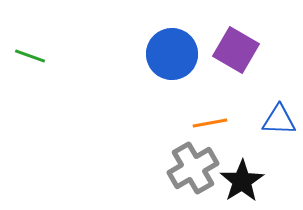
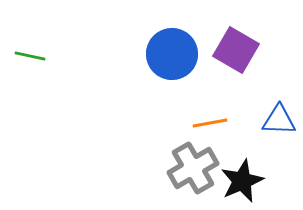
green line: rotated 8 degrees counterclockwise
black star: rotated 9 degrees clockwise
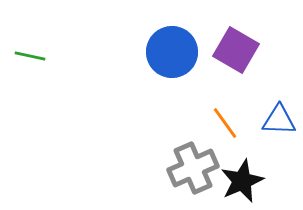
blue circle: moved 2 px up
orange line: moved 15 px right; rotated 64 degrees clockwise
gray cross: rotated 6 degrees clockwise
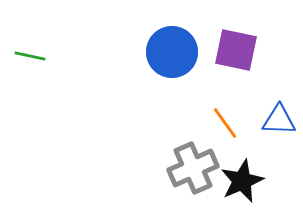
purple square: rotated 18 degrees counterclockwise
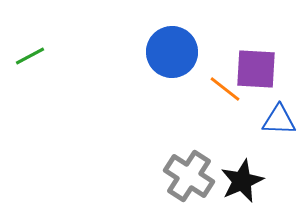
purple square: moved 20 px right, 19 px down; rotated 9 degrees counterclockwise
green line: rotated 40 degrees counterclockwise
orange line: moved 34 px up; rotated 16 degrees counterclockwise
gray cross: moved 4 px left, 8 px down; rotated 33 degrees counterclockwise
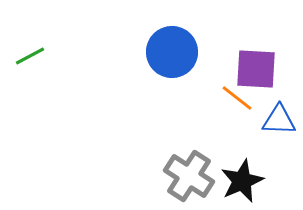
orange line: moved 12 px right, 9 px down
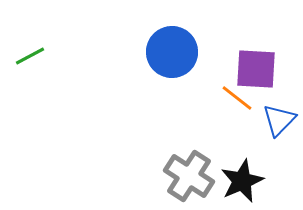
blue triangle: rotated 48 degrees counterclockwise
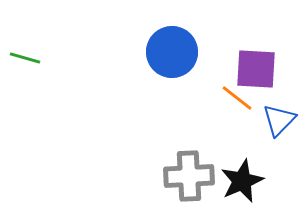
green line: moved 5 px left, 2 px down; rotated 44 degrees clockwise
gray cross: rotated 36 degrees counterclockwise
